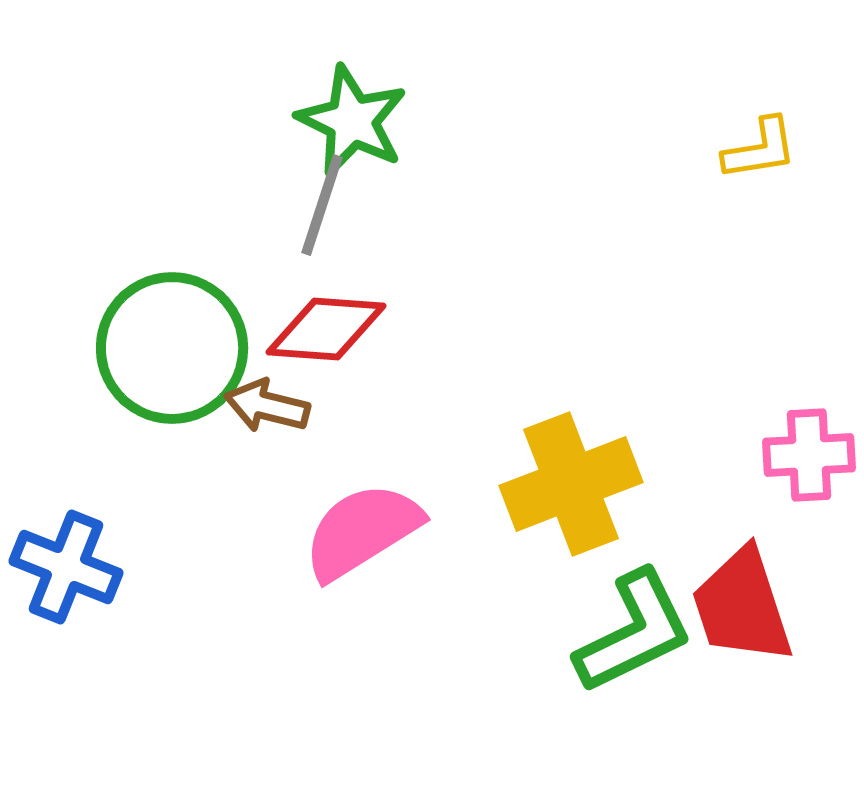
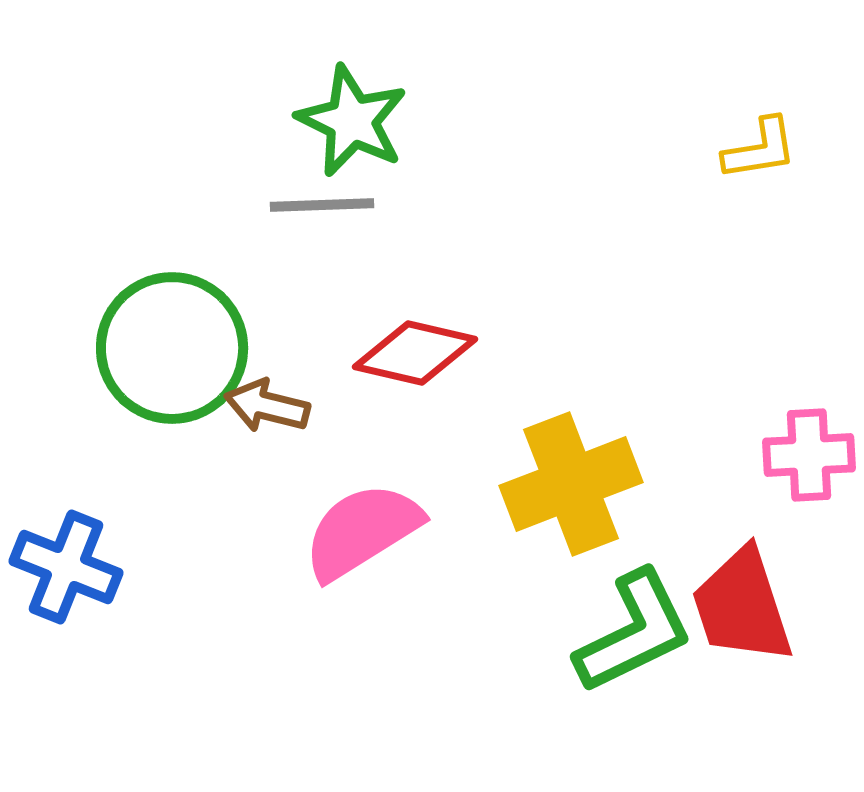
gray line: rotated 70 degrees clockwise
red diamond: moved 89 px right, 24 px down; rotated 9 degrees clockwise
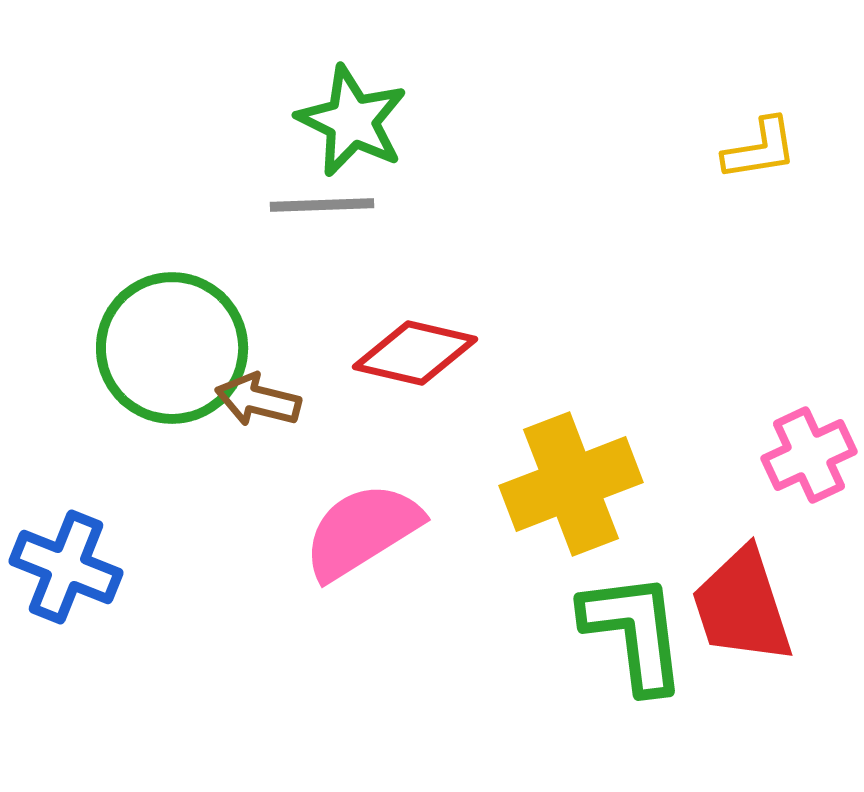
brown arrow: moved 9 px left, 6 px up
pink cross: rotated 22 degrees counterclockwise
green L-shape: rotated 71 degrees counterclockwise
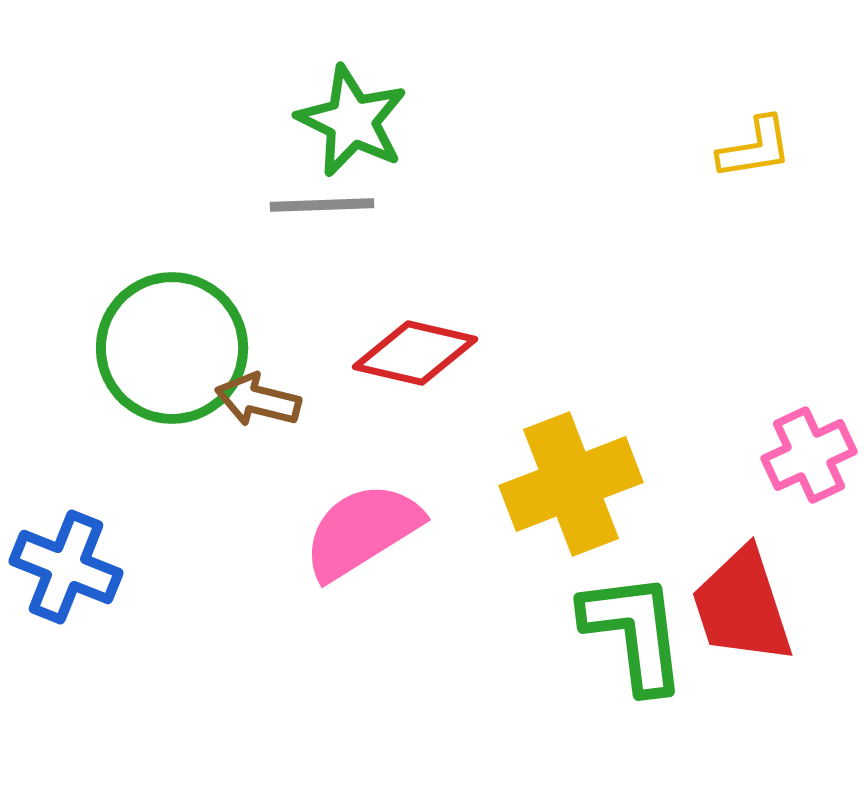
yellow L-shape: moved 5 px left, 1 px up
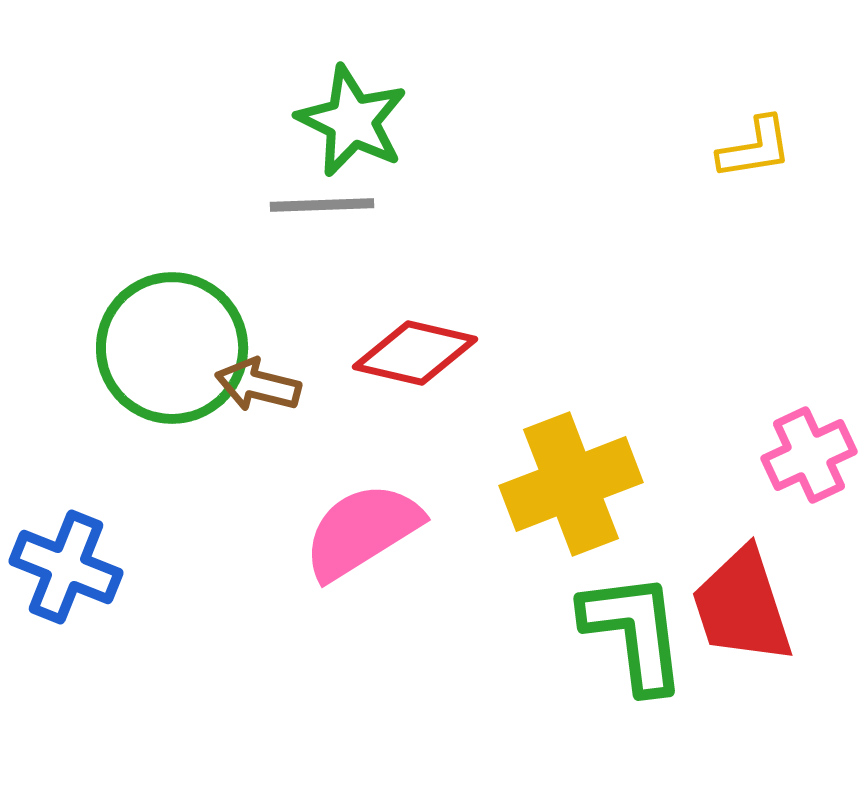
brown arrow: moved 15 px up
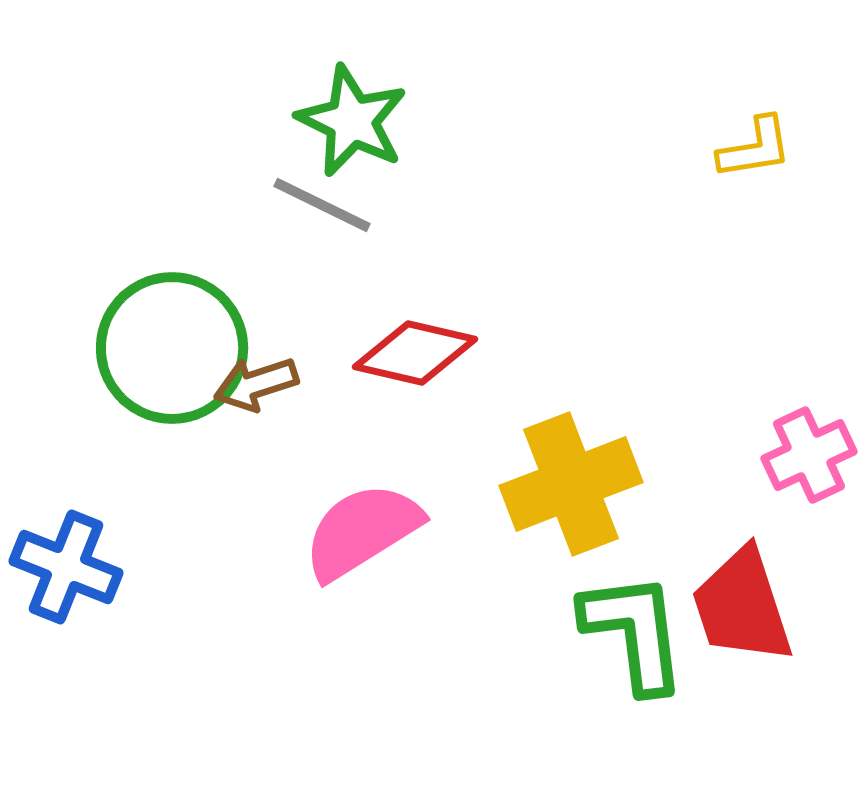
gray line: rotated 28 degrees clockwise
brown arrow: moved 2 px left, 1 px up; rotated 32 degrees counterclockwise
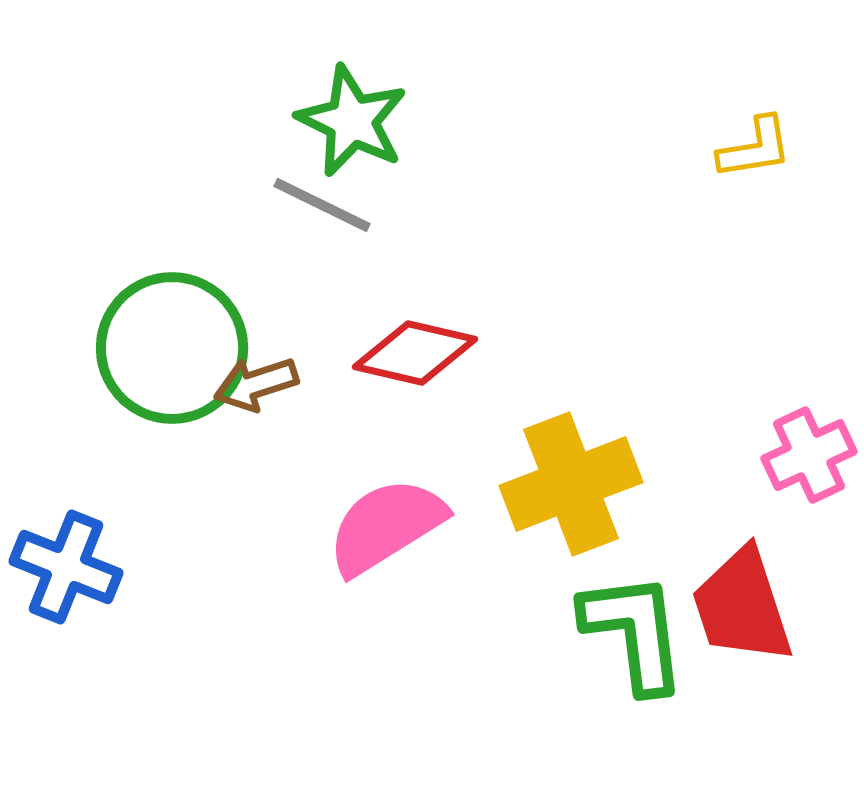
pink semicircle: moved 24 px right, 5 px up
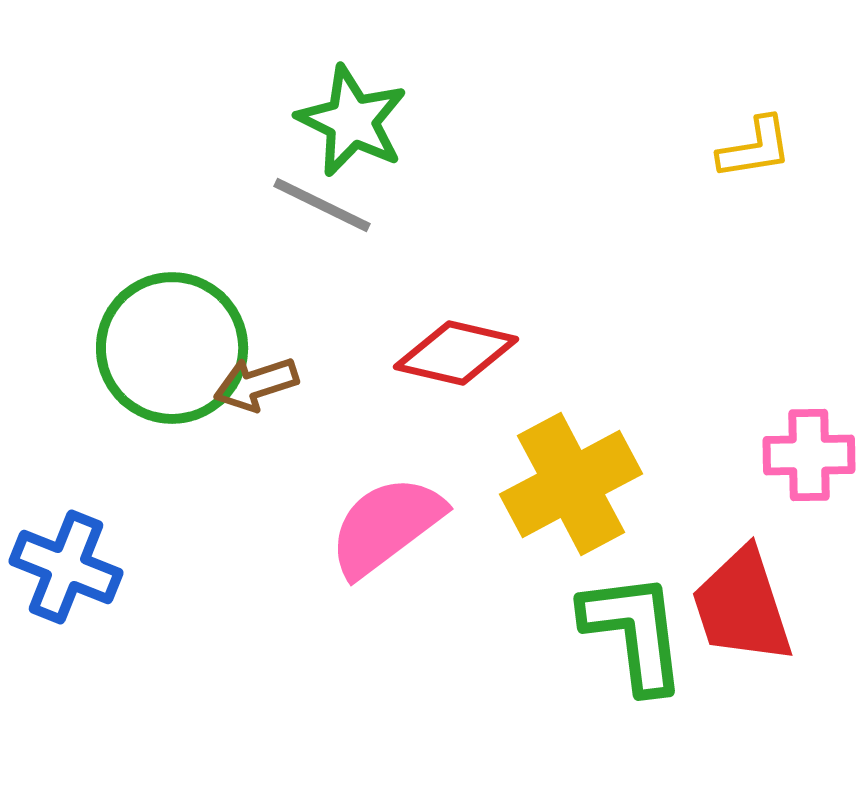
red diamond: moved 41 px right
pink cross: rotated 24 degrees clockwise
yellow cross: rotated 7 degrees counterclockwise
pink semicircle: rotated 5 degrees counterclockwise
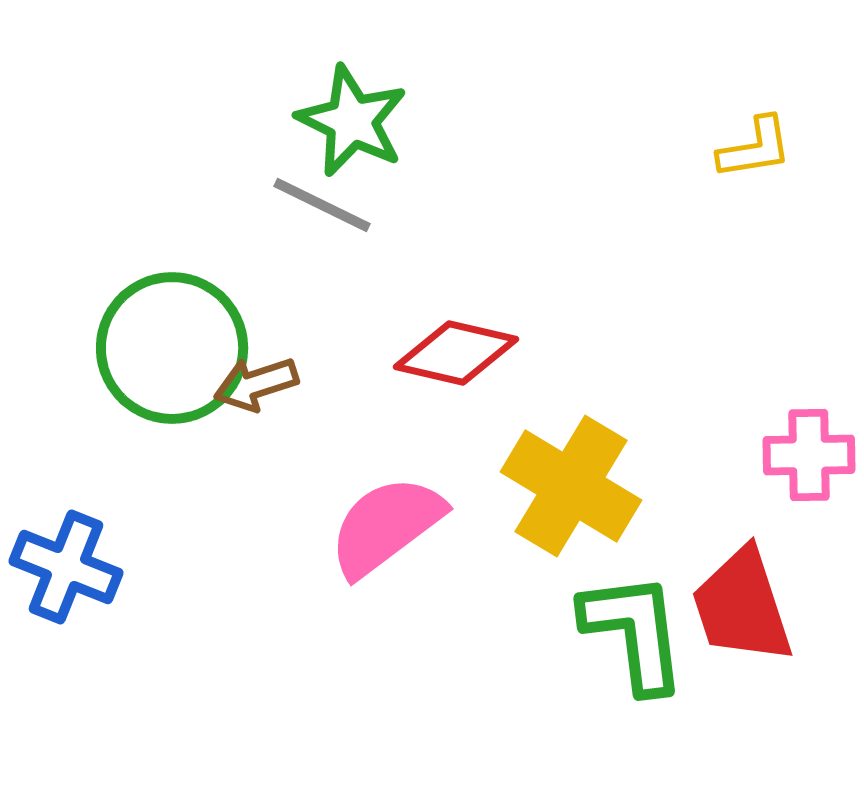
yellow cross: moved 2 px down; rotated 31 degrees counterclockwise
